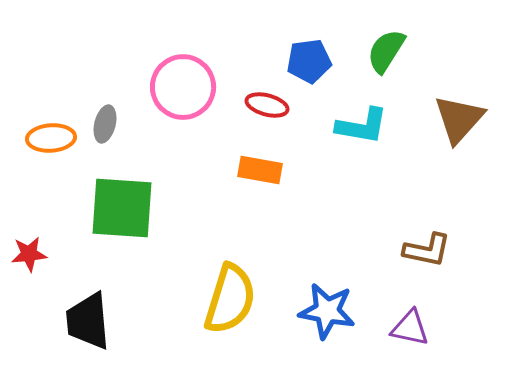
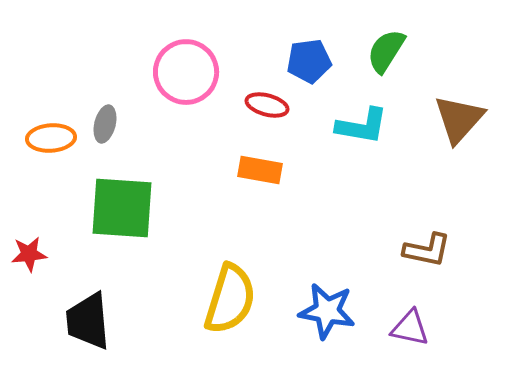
pink circle: moved 3 px right, 15 px up
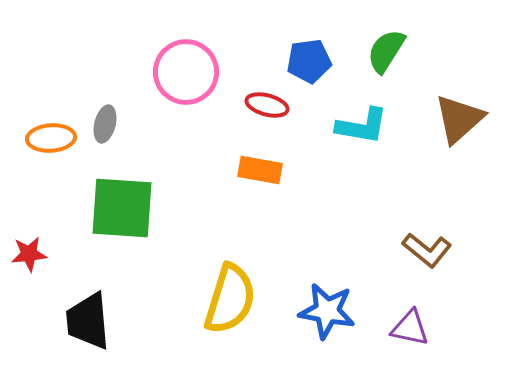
brown triangle: rotated 6 degrees clockwise
brown L-shape: rotated 27 degrees clockwise
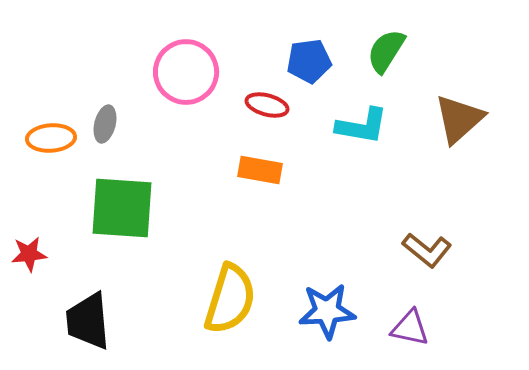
blue star: rotated 14 degrees counterclockwise
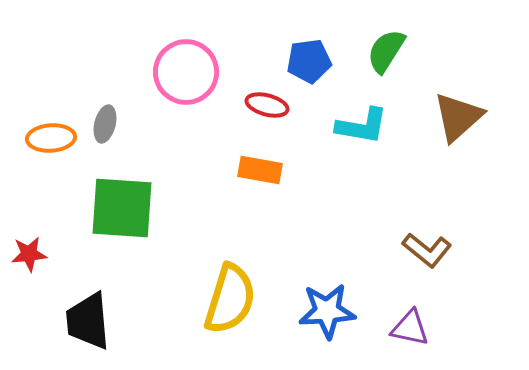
brown triangle: moved 1 px left, 2 px up
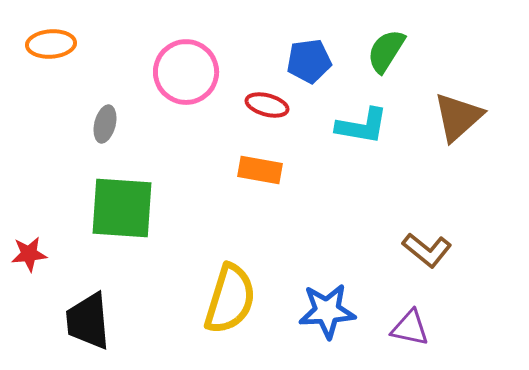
orange ellipse: moved 94 px up
